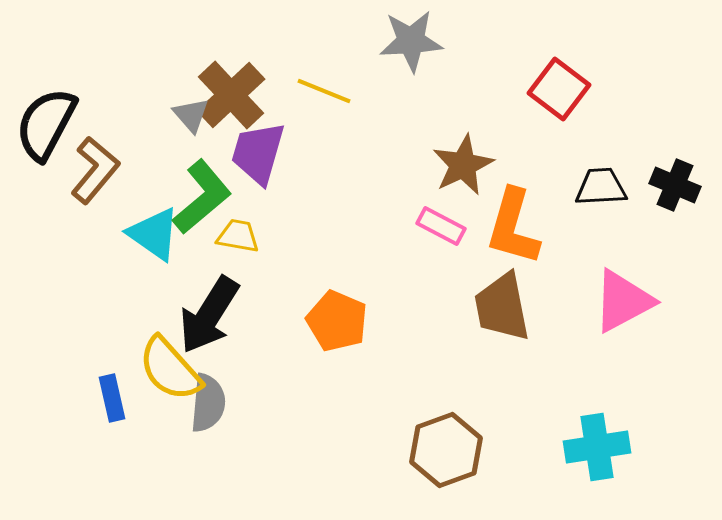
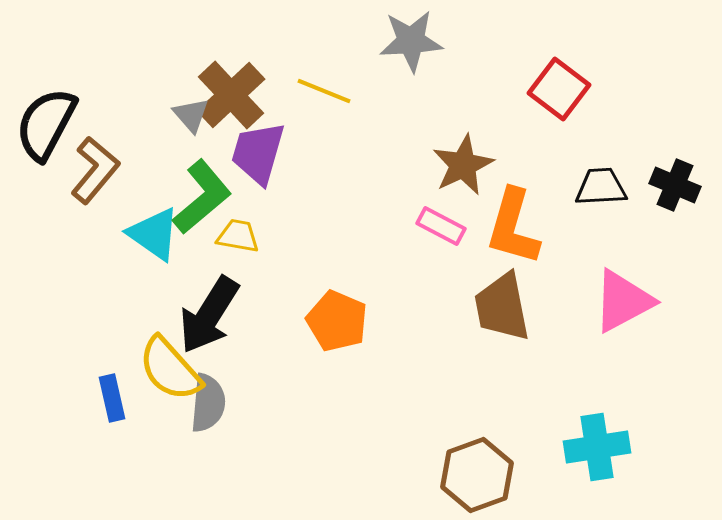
brown hexagon: moved 31 px right, 25 px down
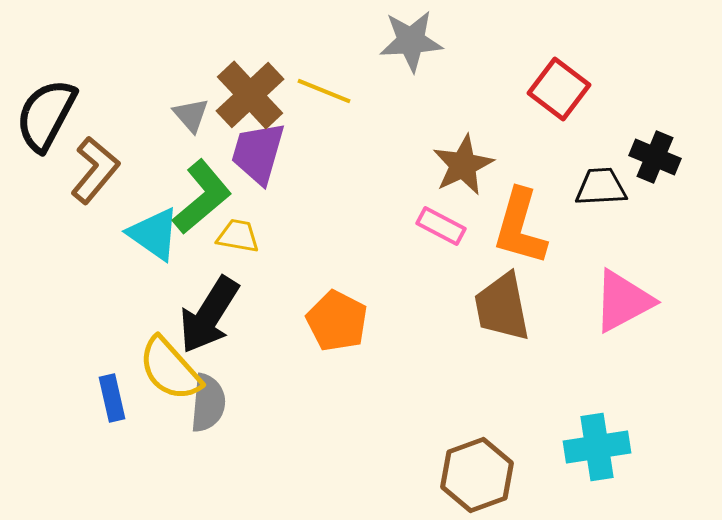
brown cross: moved 19 px right
black semicircle: moved 9 px up
black cross: moved 20 px left, 28 px up
orange L-shape: moved 7 px right
orange pentagon: rotated 4 degrees clockwise
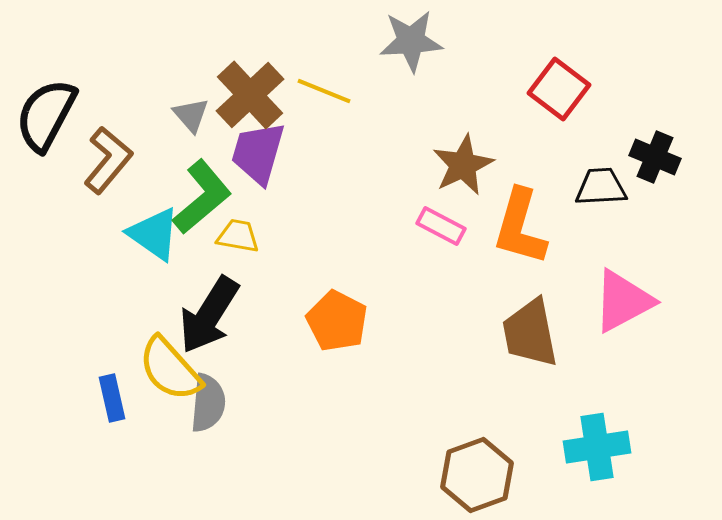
brown L-shape: moved 13 px right, 10 px up
brown trapezoid: moved 28 px right, 26 px down
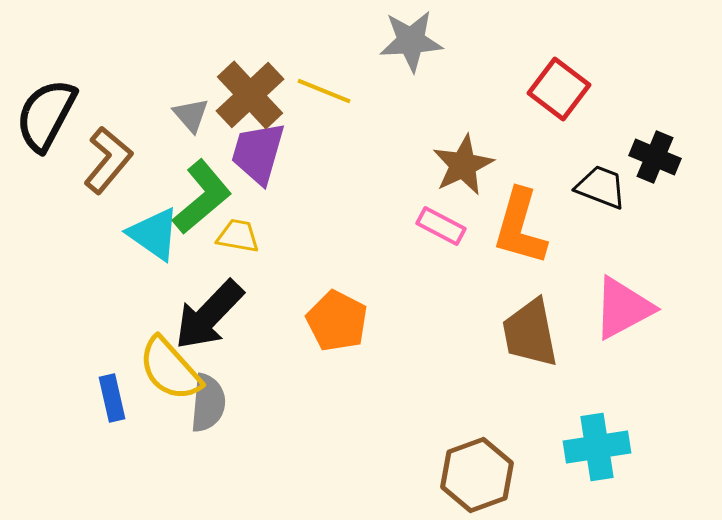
black trapezoid: rotated 24 degrees clockwise
pink triangle: moved 7 px down
black arrow: rotated 12 degrees clockwise
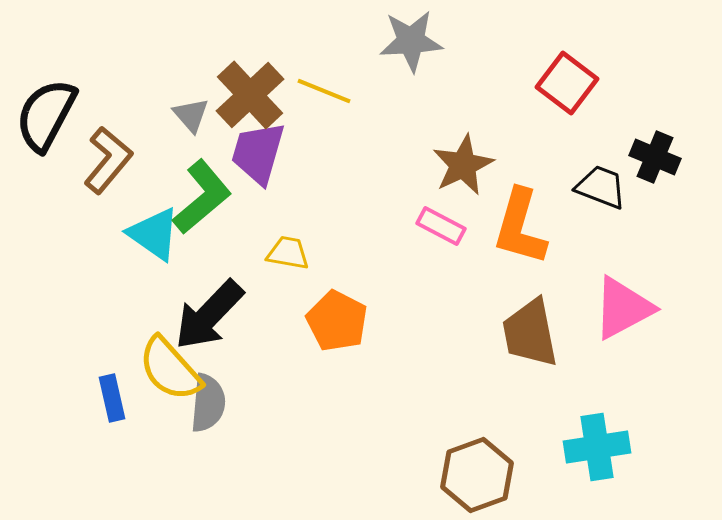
red square: moved 8 px right, 6 px up
yellow trapezoid: moved 50 px right, 17 px down
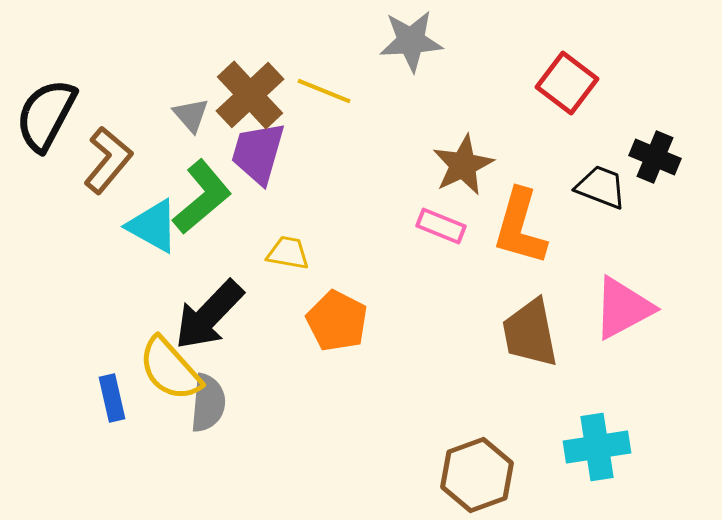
pink rectangle: rotated 6 degrees counterclockwise
cyan triangle: moved 1 px left, 8 px up; rotated 6 degrees counterclockwise
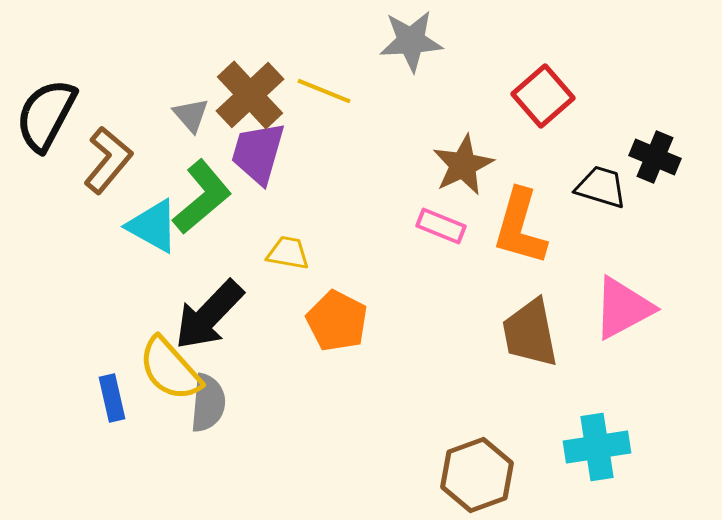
red square: moved 24 px left, 13 px down; rotated 12 degrees clockwise
black trapezoid: rotated 4 degrees counterclockwise
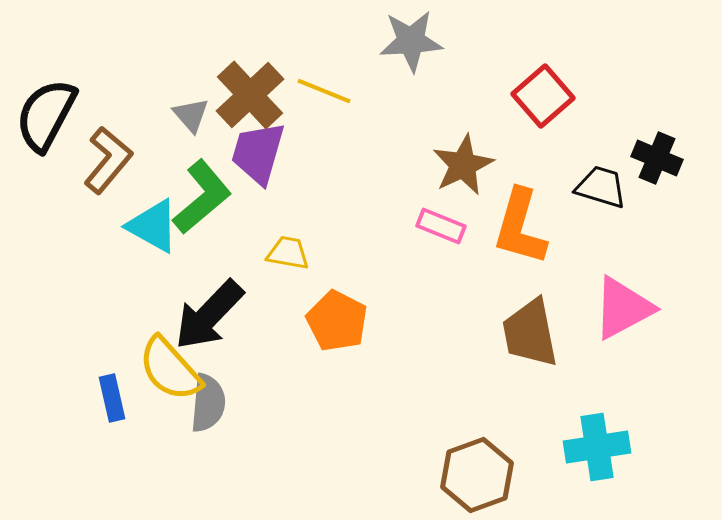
black cross: moved 2 px right, 1 px down
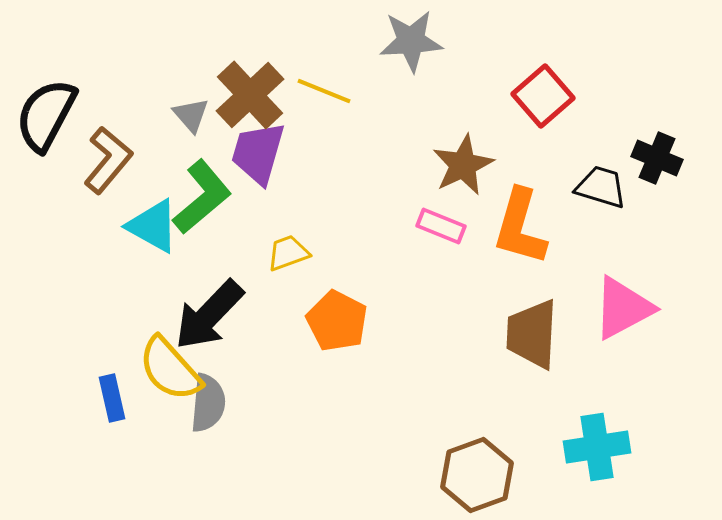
yellow trapezoid: rotated 30 degrees counterclockwise
brown trapezoid: moved 2 px right, 1 px down; rotated 14 degrees clockwise
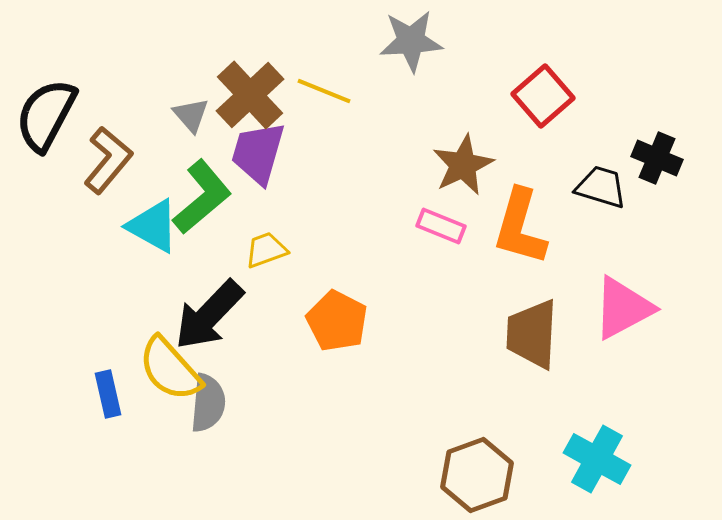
yellow trapezoid: moved 22 px left, 3 px up
blue rectangle: moved 4 px left, 4 px up
cyan cross: moved 12 px down; rotated 38 degrees clockwise
